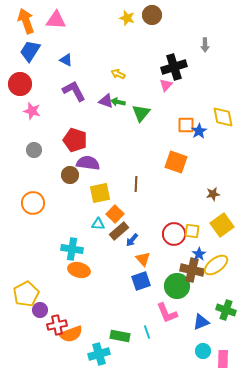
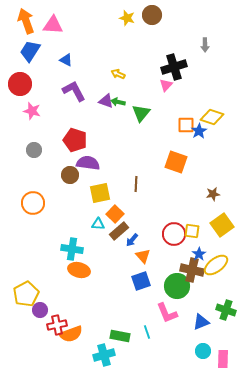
pink triangle at (56, 20): moved 3 px left, 5 px down
yellow diamond at (223, 117): moved 11 px left; rotated 60 degrees counterclockwise
orange triangle at (143, 259): moved 3 px up
cyan cross at (99, 354): moved 5 px right, 1 px down
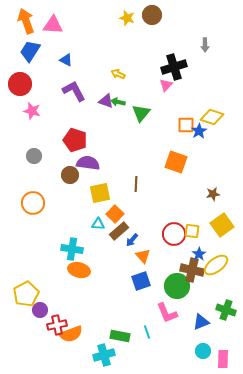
gray circle at (34, 150): moved 6 px down
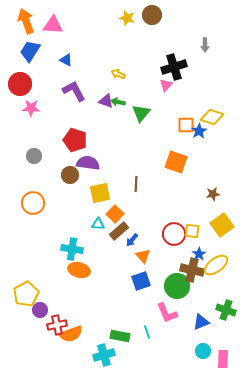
pink star at (32, 111): moved 1 px left, 3 px up; rotated 12 degrees counterclockwise
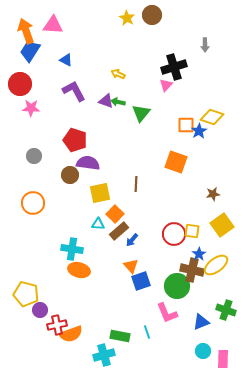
yellow star at (127, 18): rotated 14 degrees clockwise
orange arrow at (26, 21): moved 10 px down
orange triangle at (143, 256): moved 12 px left, 10 px down
yellow pentagon at (26, 294): rotated 30 degrees counterclockwise
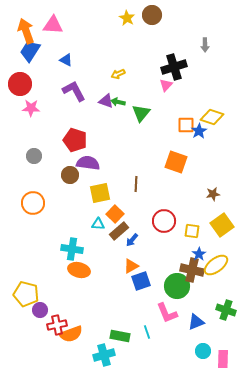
yellow arrow at (118, 74): rotated 48 degrees counterclockwise
red circle at (174, 234): moved 10 px left, 13 px up
orange triangle at (131, 266): rotated 42 degrees clockwise
blue triangle at (201, 322): moved 5 px left
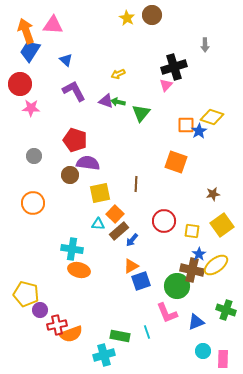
blue triangle at (66, 60): rotated 16 degrees clockwise
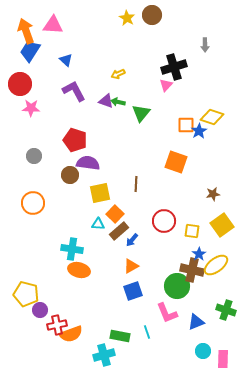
blue square at (141, 281): moved 8 px left, 10 px down
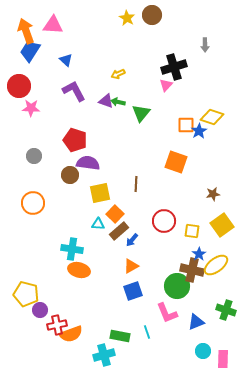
red circle at (20, 84): moved 1 px left, 2 px down
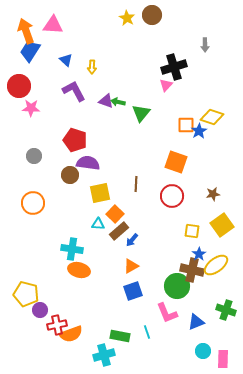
yellow arrow at (118, 74): moved 26 px left, 7 px up; rotated 64 degrees counterclockwise
red circle at (164, 221): moved 8 px right, 25 px up
